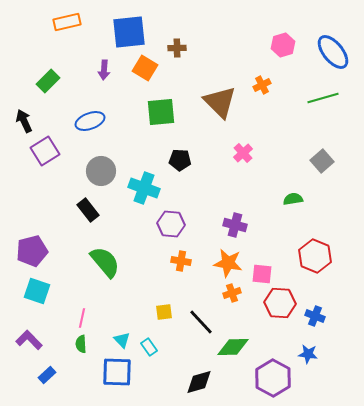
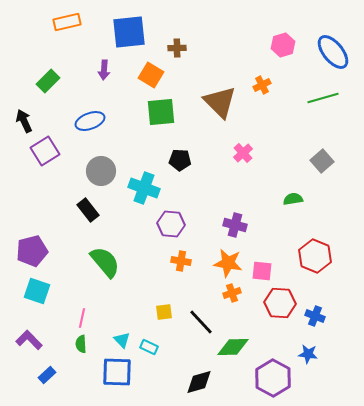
orange square at (145, 68): moved 6 px right, 7 px down
pink square at (262, 274): moved 3 px up
cyan rectangle at (149, 347): rotated 30 degrees counterclockwise
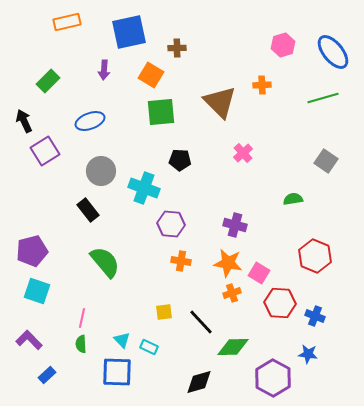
blue square at (129, 32): rotated 6 degrees counterclockwise
orange cross at (262, 85): rotated 24 degrees clockwise
gray square at (322, 161): moved 4 px right; rotated 15 degrees counterclockwise
pink square at (262, 271): moved 3 px left, 2 px down; rotated 25 degrees clockwise
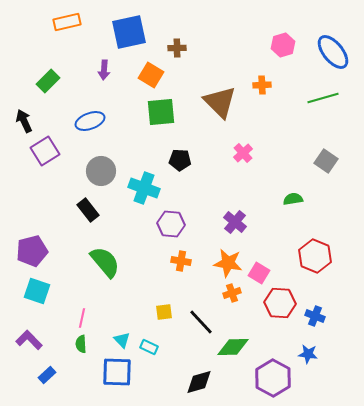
purple cross at (235, 225): moved 3 px up; rotated 25 degrees clockwise
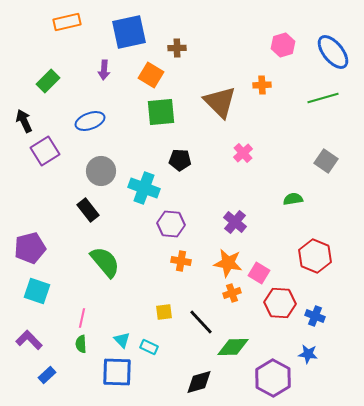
purple pentagon at (32, 251): moved 2 px left, 3 px up
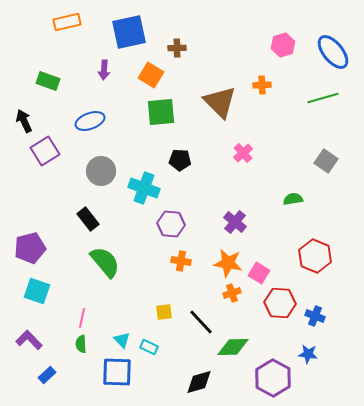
green rectangle at (48, 81): rotated 65 degrees clockwise
black rectangle at (88, 210): moved 9 px down
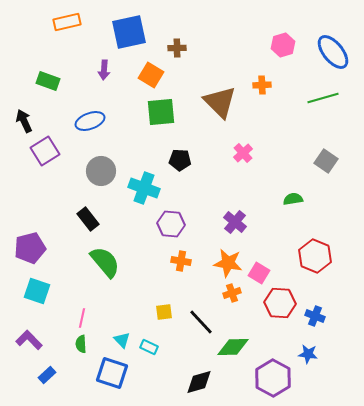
blue square at (117, 372): moved 5 px left, 1 px down; rotated 16 degrees clockwise
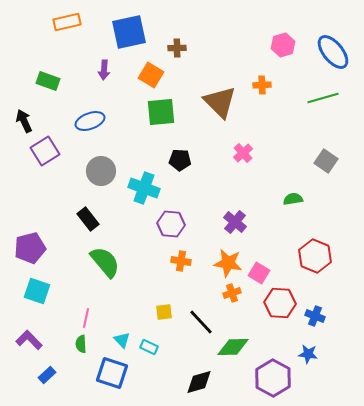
pink line at (82, 318): moved 4 px right
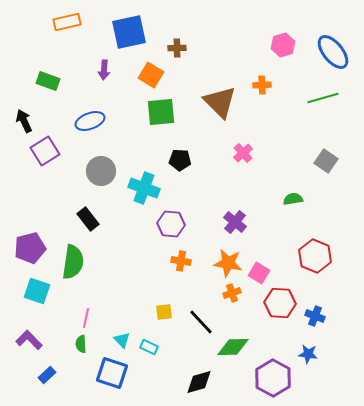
green semicircle at (105, 262): moved 32 px left; rotated 48 degrees clockwise
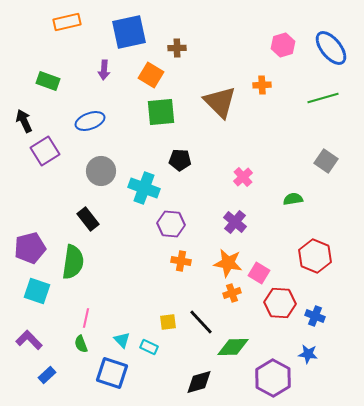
blue ellipse at (333, 52): moved 2 px left, 4 px up
pink cross at (243, 153): moved 24 px down
yellow square at (164, 312): moved 4 px right, 10 px down
green semicircle at (81, 344): rotated 18 degrees counterclockwise
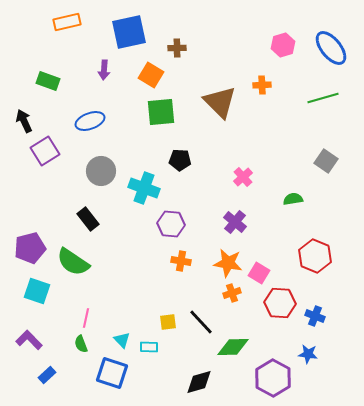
green semicircle at (73, 262): rotated 116 degrees clockwise
cyan rectangle at (149, 347): rotated 24 degrees counterclockwise
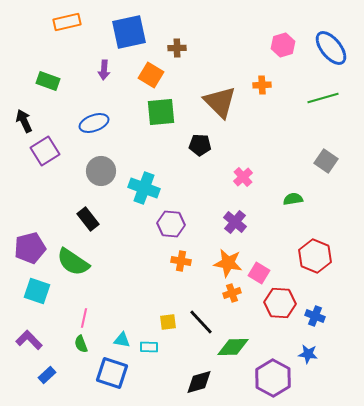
blue ellipse at (90, 121): moved 4 px right, 2 px down
black pentagon at (180, 160): moved 20 px right, 15 px up
pink line at (86, 318): moved 2 px left
cyan triangle at (122, 340): rotated 36 degrees counterclockwise
